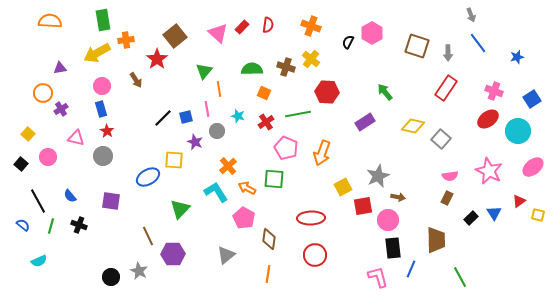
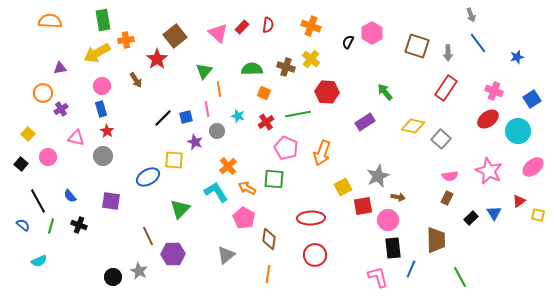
black circle at (111, 277): moved 2 px right
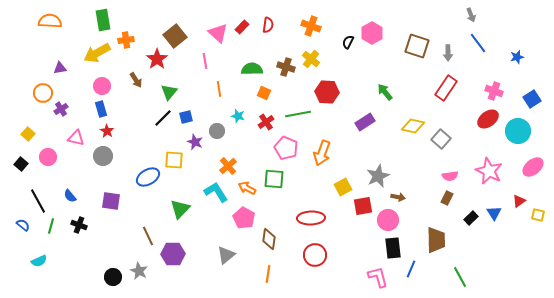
green triangle at (204, 71): moved 35 px left, 21 px down
pink line at (207, 109): moved 2 px left, 48 px up
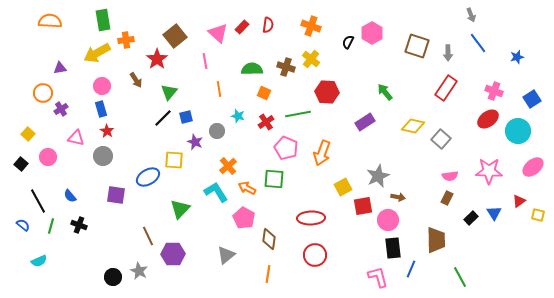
pink star at (489, 171): rotated 24 degrees counterclockwise
purple square at (111, 201): moved 5 px right, 6 px up
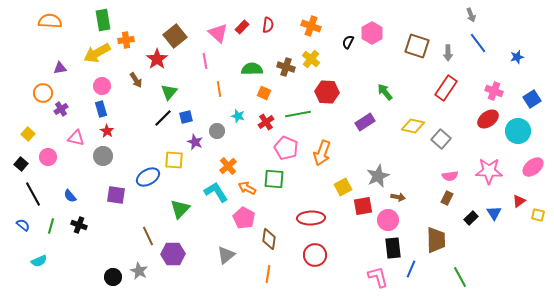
black line at (38, 201): moved 5 px left, 7 px up
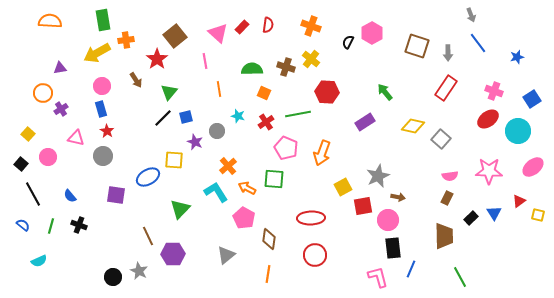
brown trapezoid at (436, 240): moved 8 px right, 4 px up
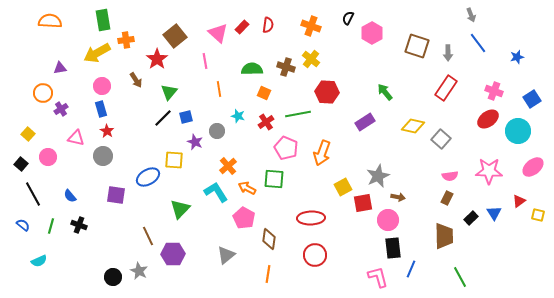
black semicircle at (348, 42): moved 24 px up
red square at (363, 206): moved 3 px up
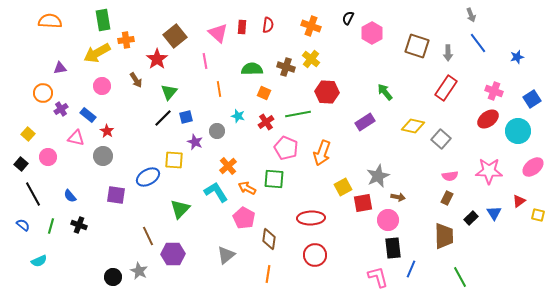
red rectangle at (242, 27): rotated 40 degrees counterclockwise
blue rectangle at (101, 109): moved 13 px left, 6 px down; rotated 35 degrees counterclockwise
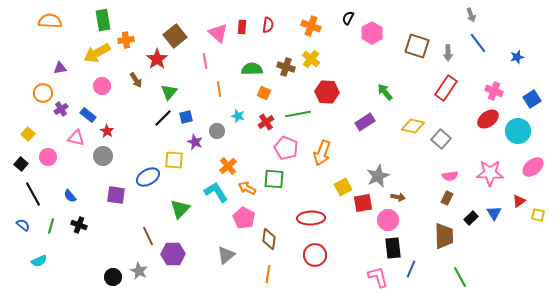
pink star at (489, 171): moved 1 px right, 2 px down
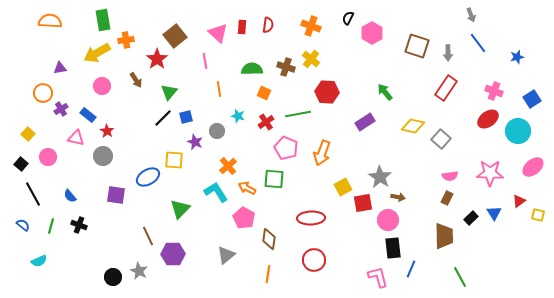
gray star at (378, 176): moved 2 px right, 1 px down; rotated 15 degrees counterclockwise
red circle at (315, 255): moved 1 px left, 5 px down
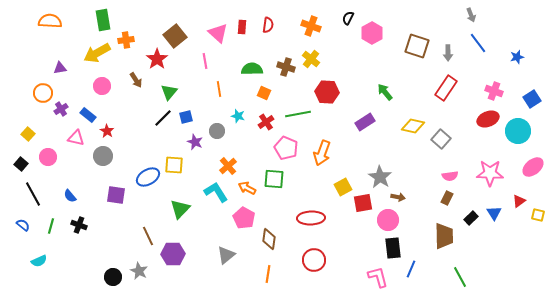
red ellipse at (488, 119): rotated 15 degrees clockwise
yellow square at (174, 160): moved 5 px down
